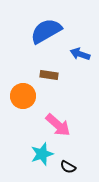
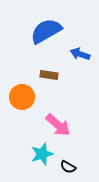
orange circle: moved 1 px left, 1 px down
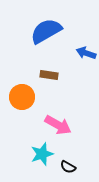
blue arrow: moved 6 px right, 1 px up
pink arrow: rotated 12 degrees counterclockwise
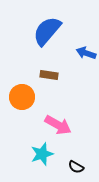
blue semicircle: moved 1 px right; rotated 20 degrees counterclockwise
black semicircle: moved 8 px right
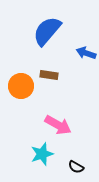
orange circle: moved 1 px left, 11 px up
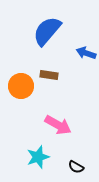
cyan star: moved 4 px left, 3 px down
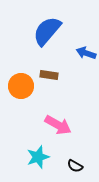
black semicircle: moved 1 px left, 1 px up
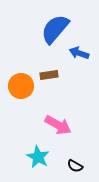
blue semicircle: moved 8 px right, 2 px up
blue arrow: moved 7 px left
brown rectangle: rotated 18 degrees counterclockwise
cyan star: rotated 25 degrees counterclockwise
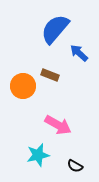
blue arrow: rotated 24 degrees clockwise
brown rectangle: moved 1 px right; rotated 30 degrees clockwise
orange circle: moved 2 px right
cyan star: moved 2 px up; rotated 30 degrees clockwise
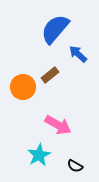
blue arrow: moved 1 px left, 1 px down
brown rectangle: rotated 60 degrees counterclockwise
orange circle: moved 1 px down
cyan star: moved 1 px right; rotated 15 degrees counterclockwise
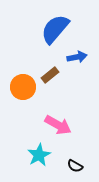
blue arrow: moved 1 px left, 3 px down; rotated 126 degrees clockwise
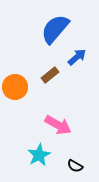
blue arrow: rotated 30 degrees counterclockwise
orange circle: moved 8 px left
